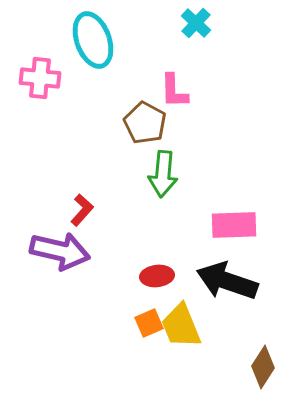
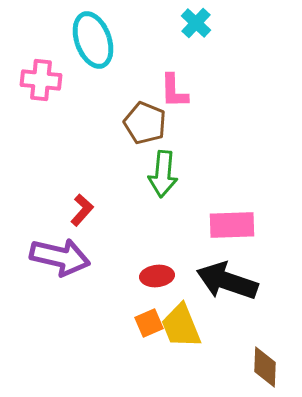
pink cross: moved 1 px right, 2 px down
brown pentagon: rotated 6 degrees counterclockwise
pink rectangle: moved 2 px left
purple arrow: moved 6 px down
brown diamond: moved 2 px right; rotated 30 degrees counterclockwise
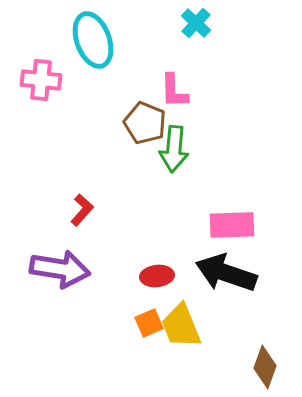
green arrow: moved 11 px right, 25 px up
purple arrow: moved 12 px down; rotated 4 degrees counterclockwise
black arrow: moved 1 px left, 8 px up
brown diamond: rotated 18 degrees clockwise
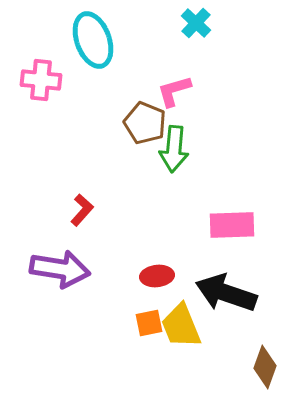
pink L-shape: rotated 75 degrees clockwise
black arrow: moved 20 px down
orange square: rotated 12 degrees clockwise
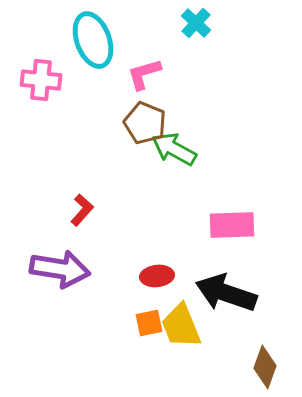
pink L-shape: moved 30 px left, 17 px up
green arrow: rotated 114 degrees clockwise
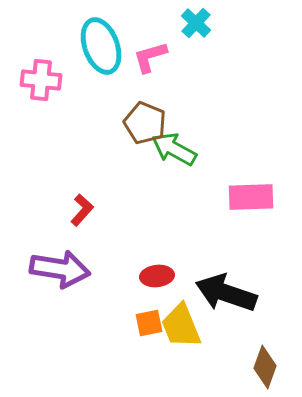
cyan ellipse: moved 8 px right, 6 px down
pink L-shape: moved 6 px right, 17 px up
pink rectangle: moved 19 px right, 28 px up
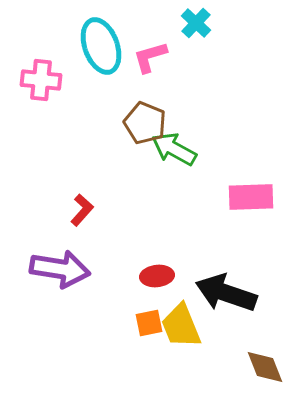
brown diamond: rotated 42 degrees counterclockwise
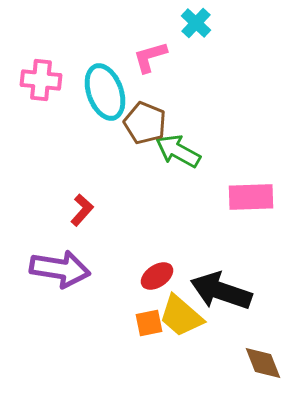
cyan ellipse: moved 4 px right, 46 px down
green arrow: moved 4 px right, 2 px down
red ellipse: rotated 28 degrees counterclockwise
black arrow: moved 5 px left, 2 px up
yellow trapezoid: moved 10 px up; rotated 27 degrees counterclockwise
brown diamond: moved 2 px left, 4 px up
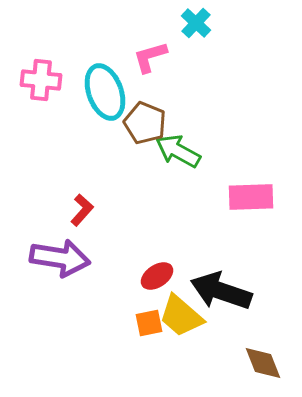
purple arrow: moved 11 px up
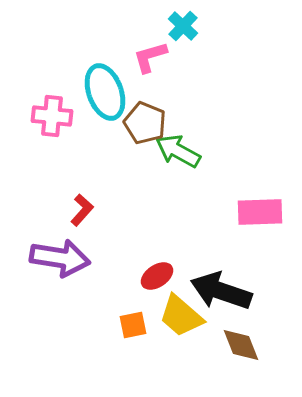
cyan cross: moved 13 px left, 3 px down
pink cross: moved 11 px right, 36 px down
pink rectangle: moved 9 px right, 15 px down
orange square: moved 16 px left, 2 px down
brown diamond: moved 22 px left, 18 px up
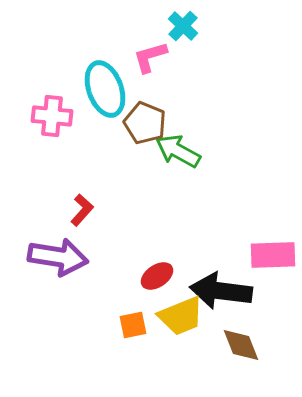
cyan ellipse: moved 3 px up
pink rectangle: moved 13 px right, 43 px down
purple arrow: moved 2 px left, 1 px up
black arrow: rotated 12 degrees counterclockwise
yellow trapezoid: rotated 63 degrees counterclockwise
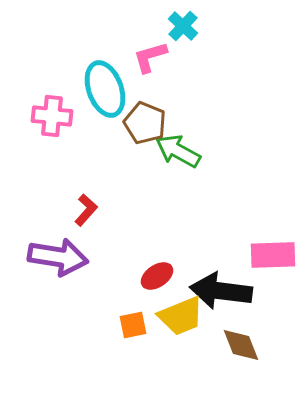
red L-shape: moved 4 px right
